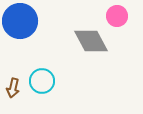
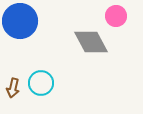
pink circle: moved 1 px left
gray diamond: moved 1 px down
cyan circle: moved 1 px left, 2 px down
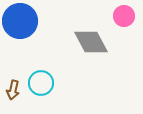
pink circle: moved 8 px right
brown arrow: moved 2 px down
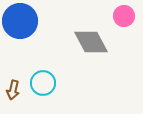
cyan circle: moved 2 px right
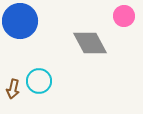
gray diamond: moved 1 px left, 1 px down
cyan circle: moved 4 px left, 2 px up
brown arrow: moved 1 px up
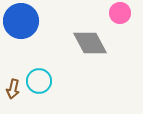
pink circle: moved 4 px left, 3 px up
blue circle: moved 1 px right
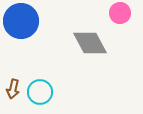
cyan circle: moved 1 px right, 11 px down
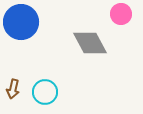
pink circle: moved 1 px right, 1 px down
blue circle: moved 1 px down
cyan circle: moved 5 px right
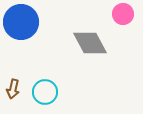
pink circle: moved 2 px right
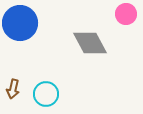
pink circle: moved 3 px right
blue circle: moved 1 px left, 1 px down
cyan circle: moved 1 px right, 2 px down
